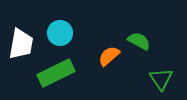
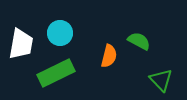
orange semicircle: rotated 145 degrees clockwise
green triangle: moved 1 px down; rotated 10 degrees counterclockwise
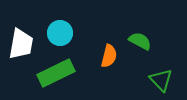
green semicircle: moved 1 px right
